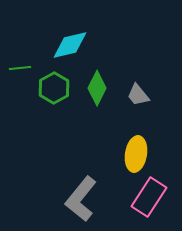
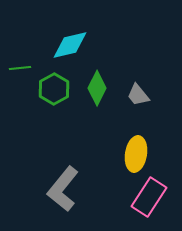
green hexagon: moved 1 px down
gray L-shape: moved 18 px left, 10 px up
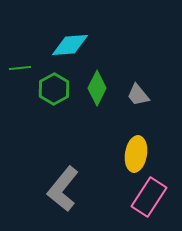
cyan diamond: rotated 9 degrees clockwise
